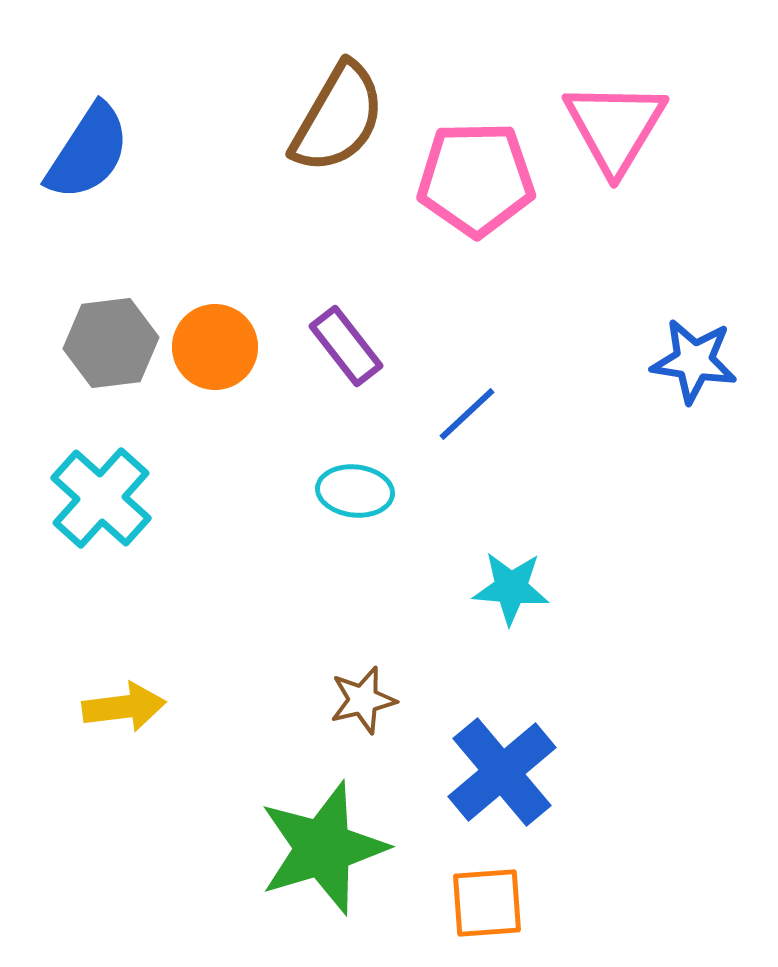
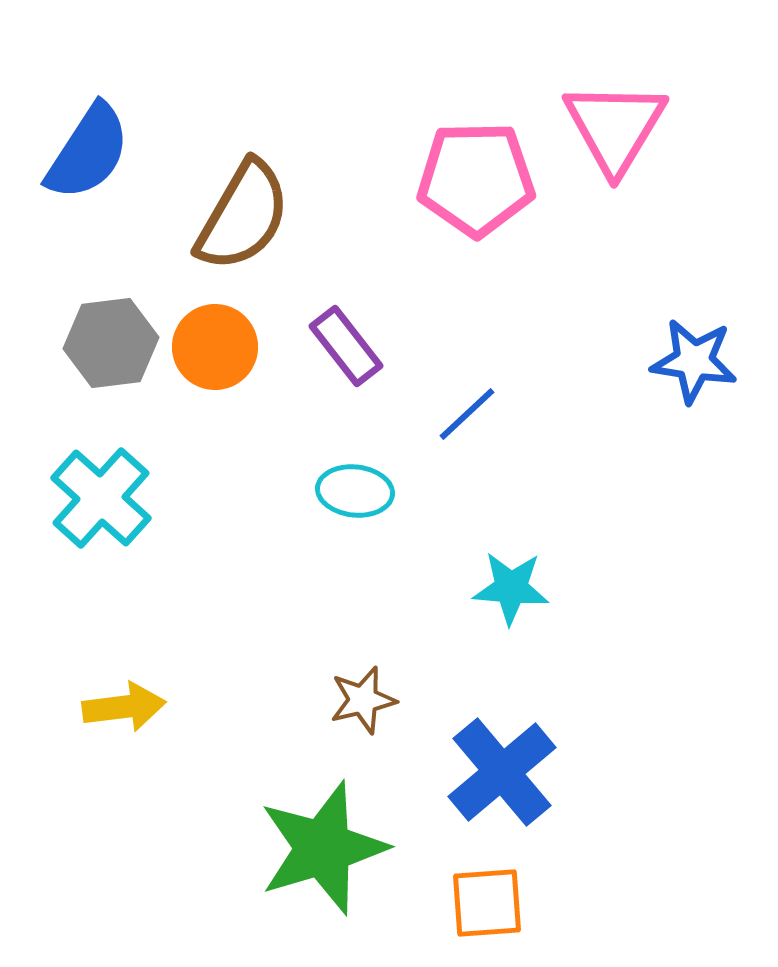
brown semicircle: moved 95 px left, 98 px down
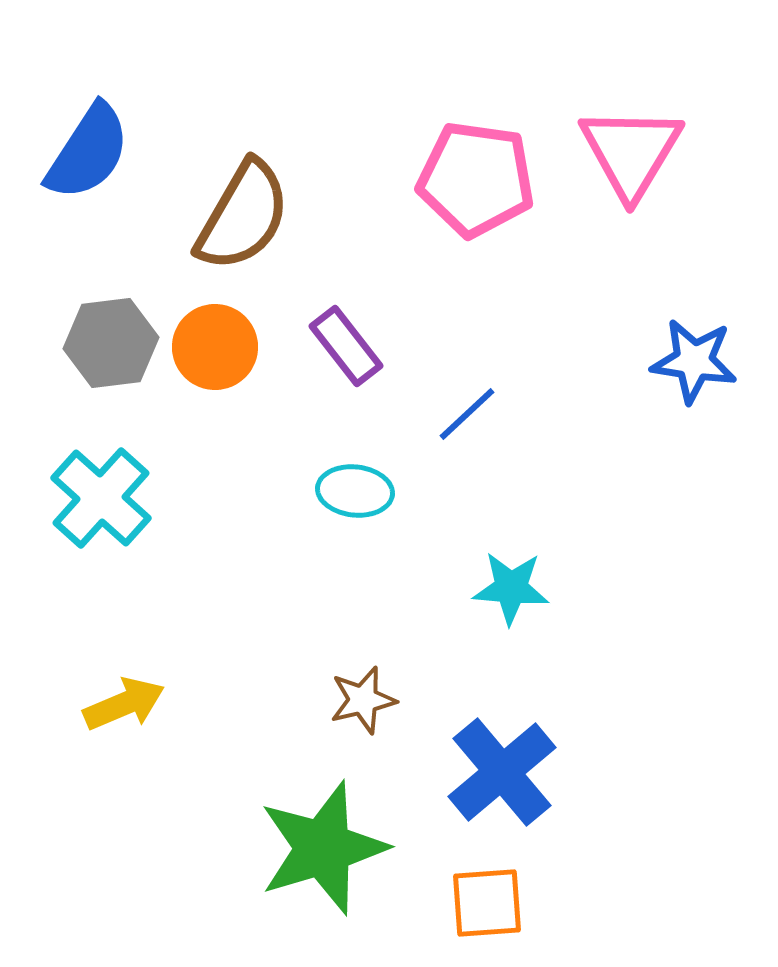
pink triangle: moved 16 px right, 25 px down
pink pentagon: rotated 9 degrees clockwise
yellow arrow: moved 3 px up; rotated 16 degrees counterclockwise
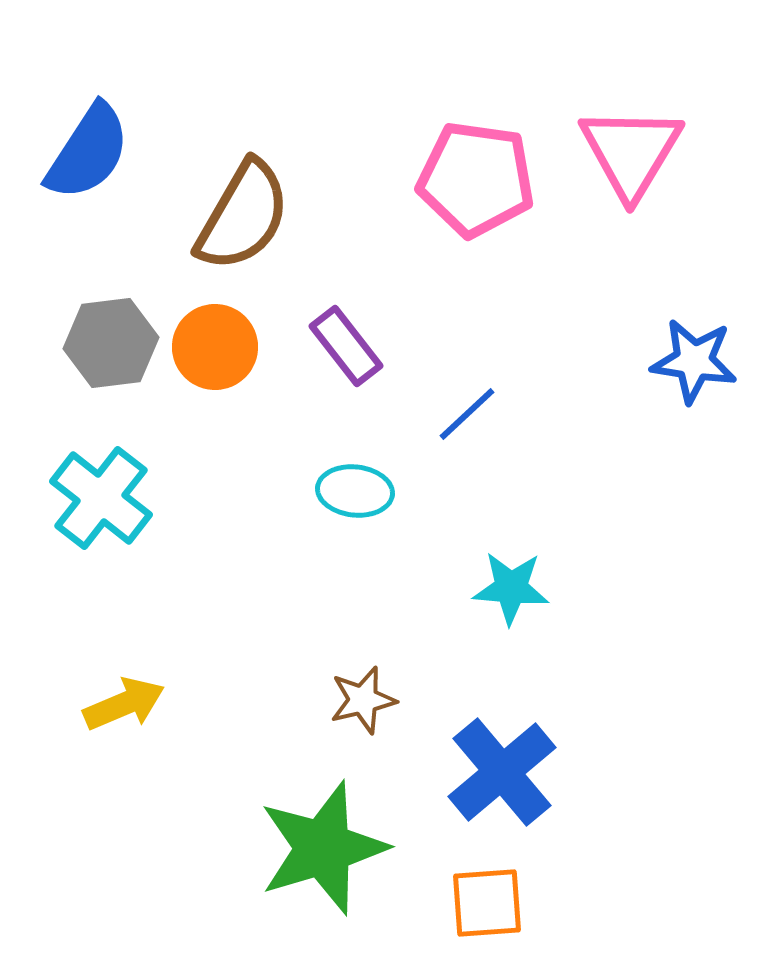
cyan cross: rotated 4 degrees counterclockwise
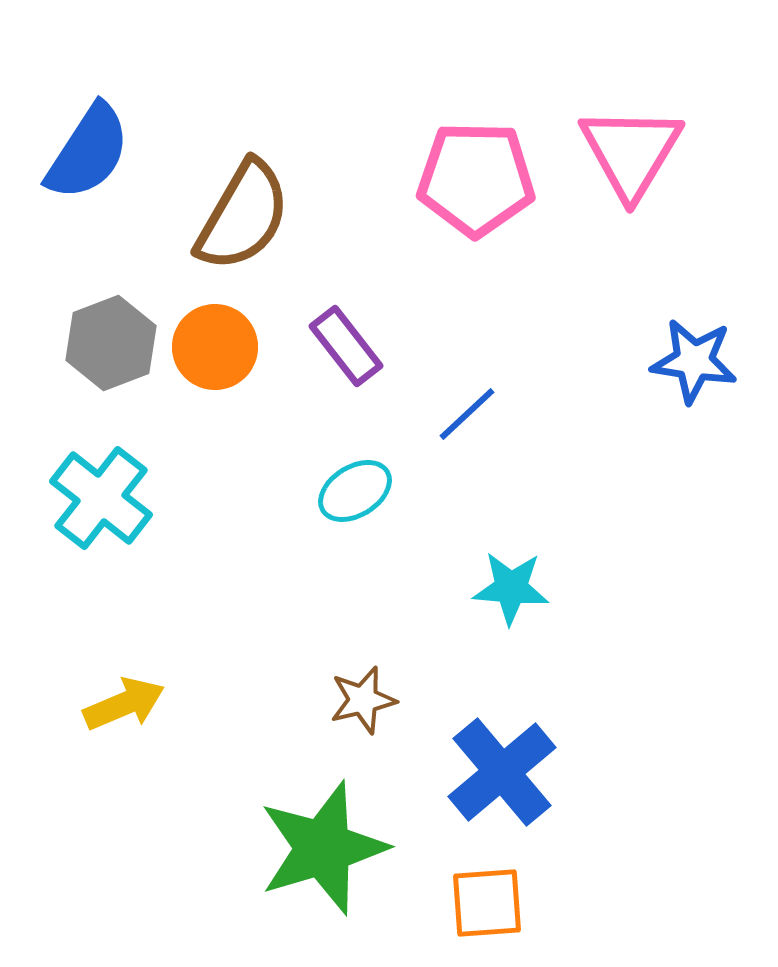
pink pentagon: rotated 7 degrees counterclockwise
gray hexagon: rotated 14 degrees counterclockwise
cyan ellipse: rotated 38 degrees counterclockwise
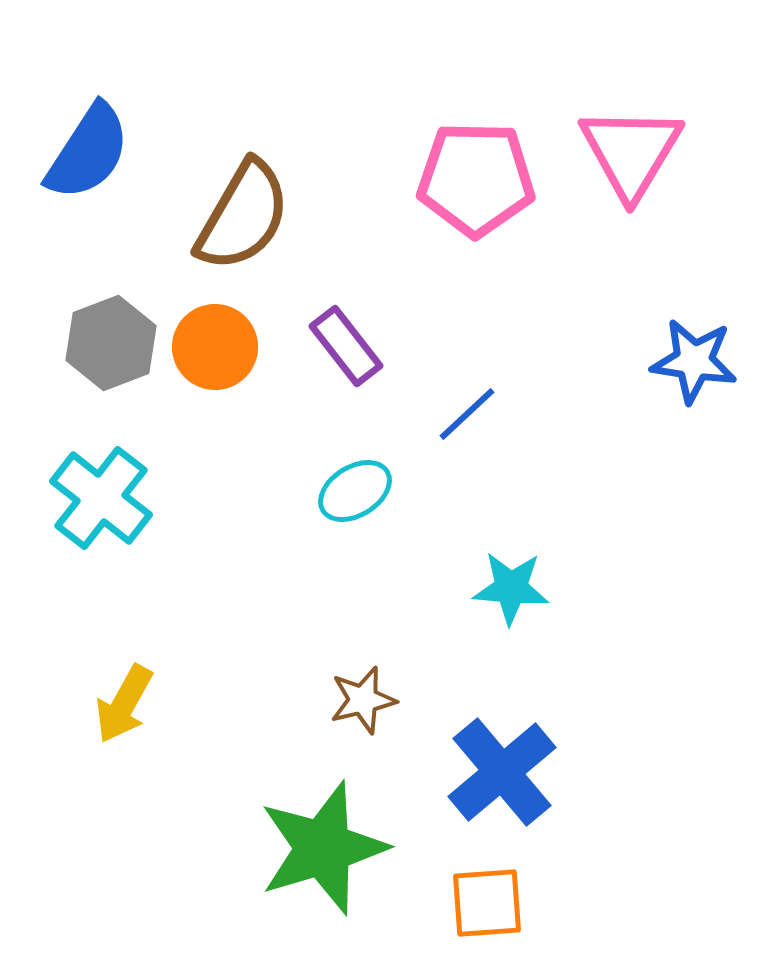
yellow arrow: rotated 142 degrees clockwise
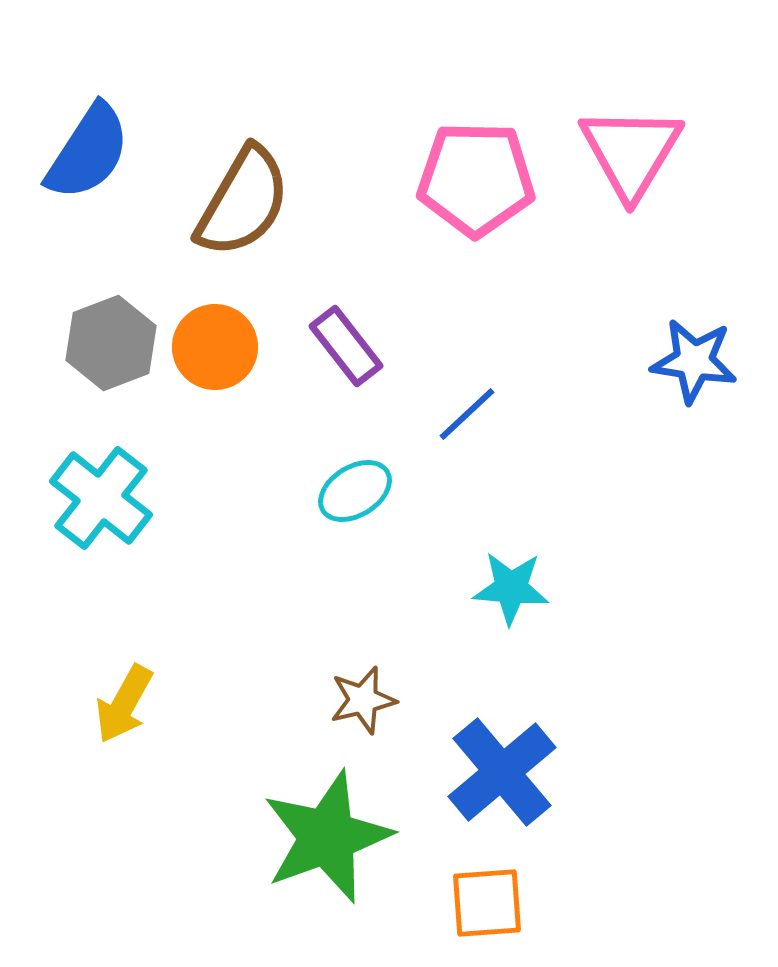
brown semicircle: moved 14 px up
green star: moved 4 px right, 11 px up; rotated 3 degrees counterclockwise
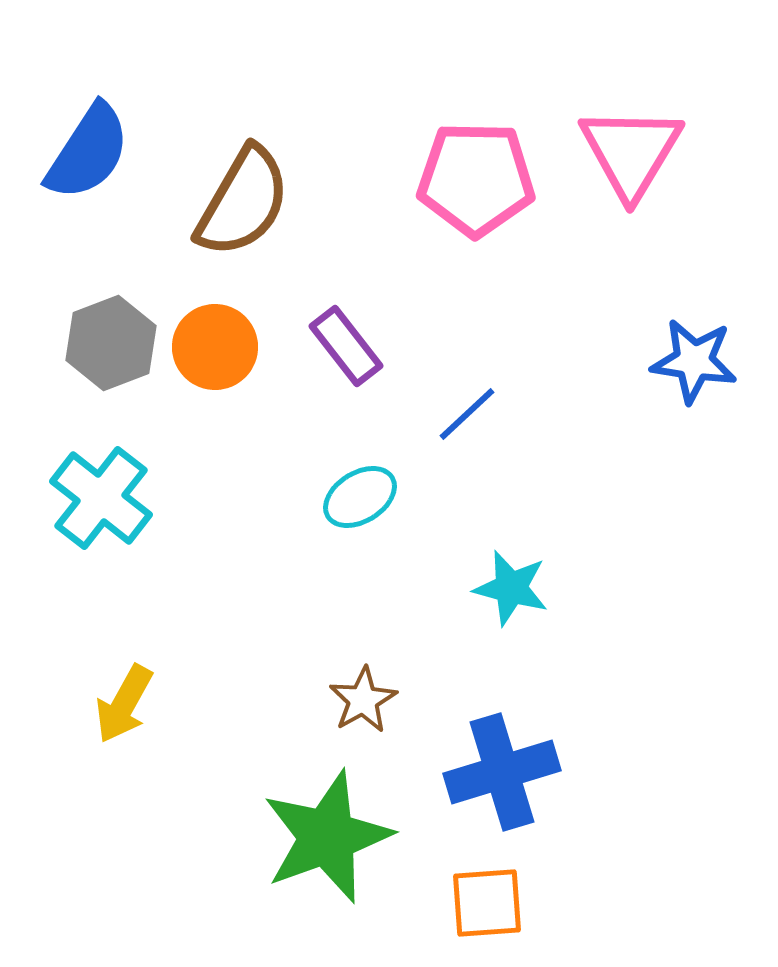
cyan ellipse: moved 5 px right, 6 px down
cyan star: rotated 10 degrees clockwise
brown star: rotated 16 degrees counterclockwise
blue cross: rotated 23 degrees clockwise
